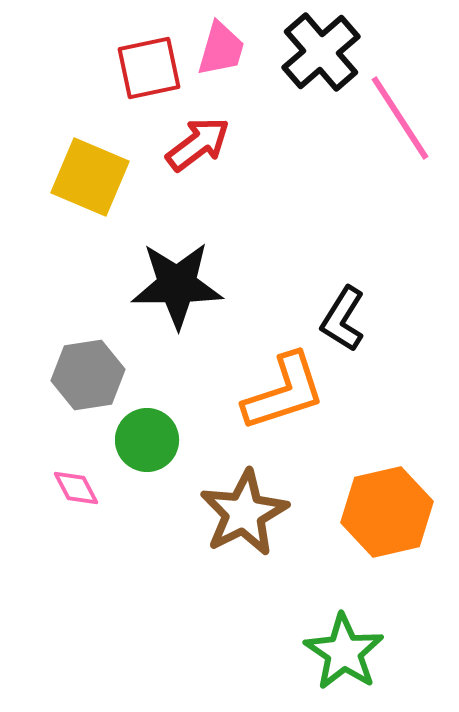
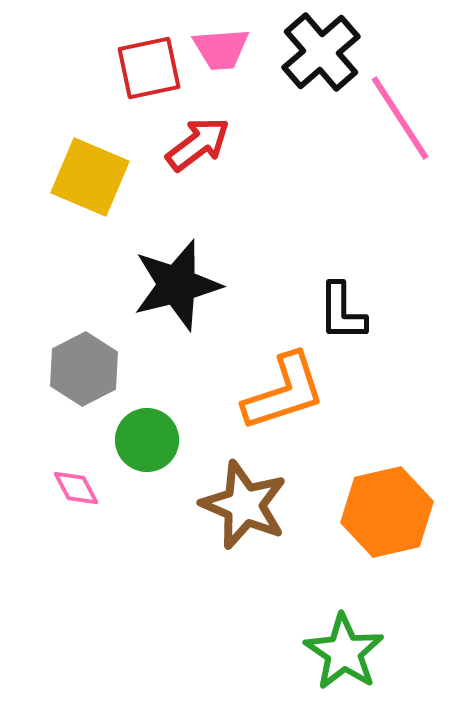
pink trapezoid: rotated 70 degrees clockwise
black star: rotated 14 degrees counterclockwise
black L-shape: moved 1 px left, 7 px up; rotated 32 degrees counterclockwise
gray hexagon: moved 4 px left, 6 px up; rotated 18 degrees counterclockwise
brown star: moved 8 px up; rotated 22 degrees counterclockwise
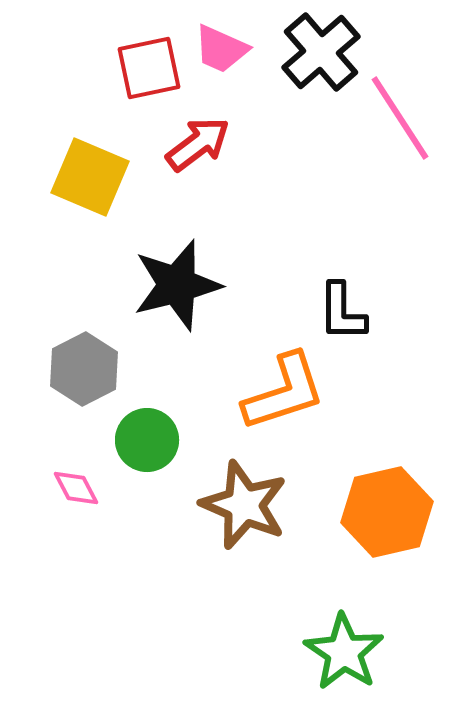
pink trapezoid: rotated 28 degrees clockwise
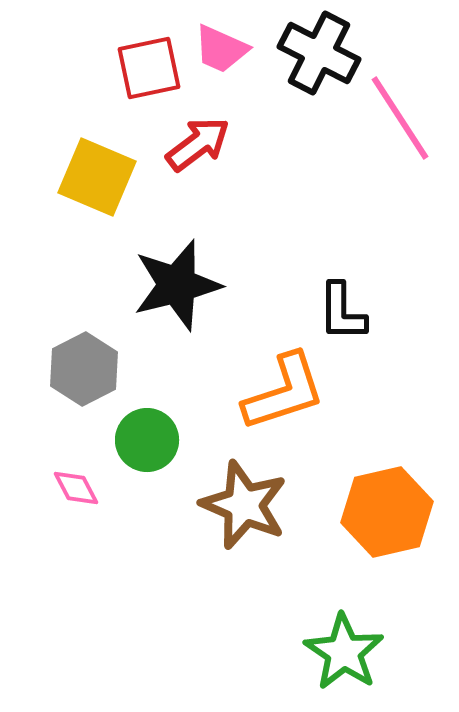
black cross: moved 2 px left, 1 px down; rotated 22 degrees counterclockwise
yellow square: moved 7 px right
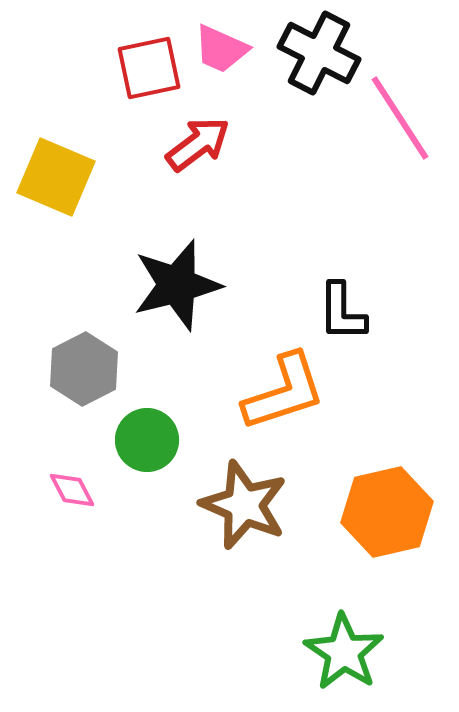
yellow square: moved 41 px left
pink diamond: moved 4 px left, 2 px down
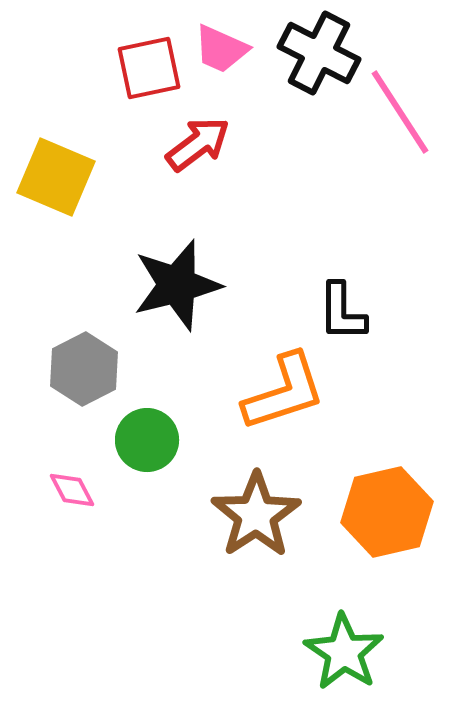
pink line: moved 6 px up
brown star: moved 12 px right, 10 px down; rotated 16 degrees clockwise
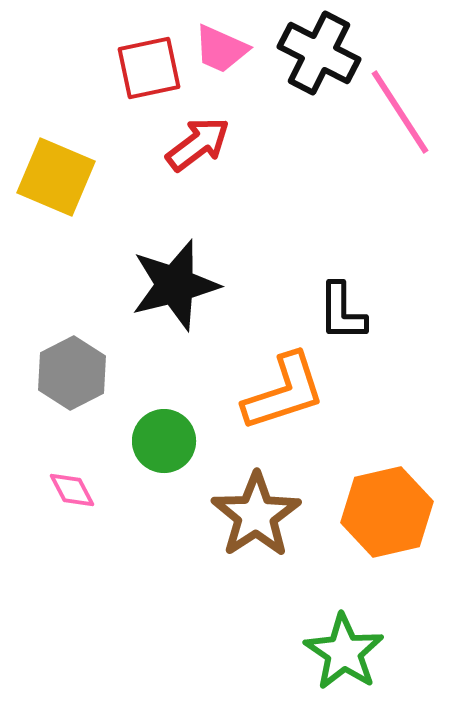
black star: moved 2 px left
gray hexagon: moved 12 px left, 4 px down
green circle: moved 17 px right, 1 px down
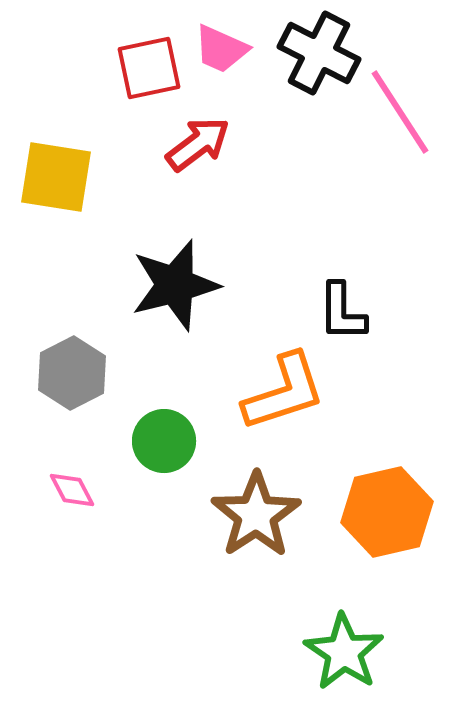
yellow square: rotated 14 degrees counterclockwise
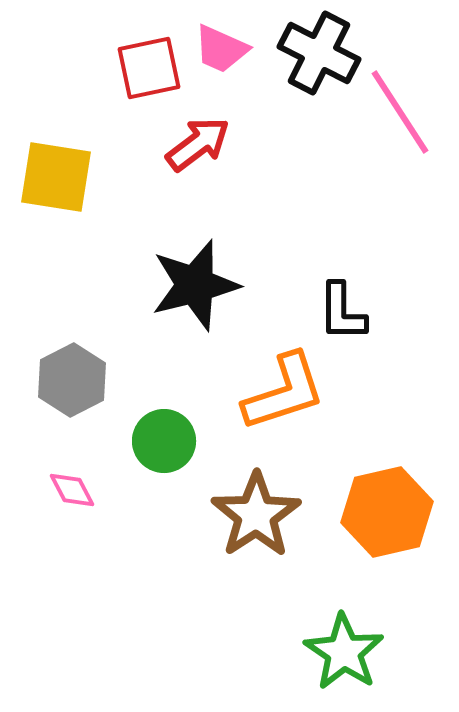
black star: moved 20 px right
gray hexagon: moved 7 px down
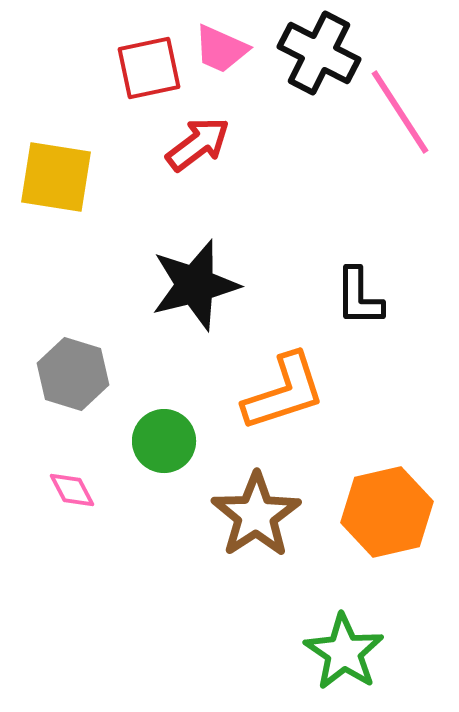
black L-shape: moved 17 px right, 15 px up
gray hexagon: moved 1 px right, 6 px up; rotated 16 degrees counterclockwise
